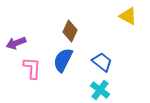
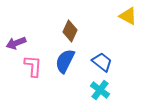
blue semicircle: moved 2 px right, 1 px down
pink L-shape: moved 1 px right, 2 px up
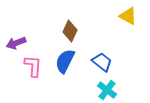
cyan cross: moved 7 px right
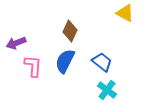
yellow triangle: moved 3 px left, 3 px up
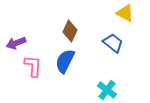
blue trapezoid: moved 11 px right, 19 px up
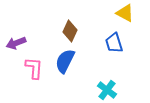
blue trapezoid: moved 1 px right; rotated 145 degrees counterclockwise
pink L-shape: moved 1 px right, 2 px down
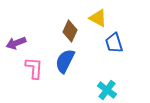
yellow triangle: moved 27 px left, 5 px down
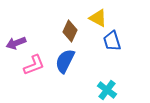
blue trapezoid: moved 2 px left, 2 px up
pink L-shape: moved 3 px up; rotated 65 degrees clockwise
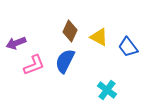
yellow triangle: moved 1 px right, 19 px down
blue trapezoid: moved 16 px right, 6 px down; rotated 20 degrees counterclockwise
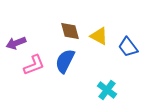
brown diamond: rotated 40 degrees counterclockwise
yellow triangle: moved 1 px up
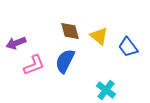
yellow triangle: rotated 12 degrees clockwise
cyan cross: moved 1 px left
